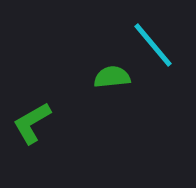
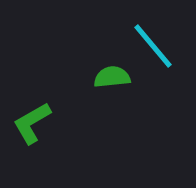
cyan line: moved 1 px down
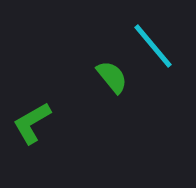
green semicircle: rotated 57 degrees clockwise
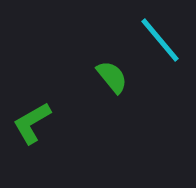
cyan line: moved 7 px right, 6 px up
